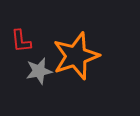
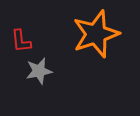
orange star: moved 20 px right, 22 px up
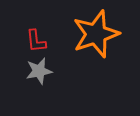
red L-shape: moved 15 px right
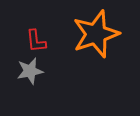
gray star: moved 9 px left
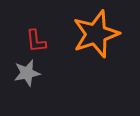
gray star: moved 3 px left, 2 px down
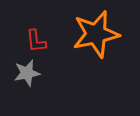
orange star: rotated 6 degrees clockwise
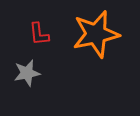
red L-shape: moved 3 px right, 7 px up
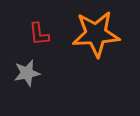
orange star: rotated 9 degrees clockwise
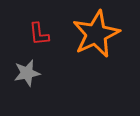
orange star: rotated 21 degrees counterclockwise
